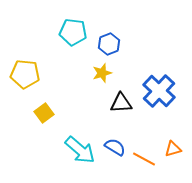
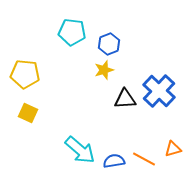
cyan pentagon: moved 1 px left
yellow star: moved 2 px right, 3 px up
black triangle: moved 4 px right, 4 px up
yellow square: moved 16 px left; rotated 30 degrees counterclockwise
blue semicircle: moved 1 px left, 14 px down; rotated 40 degrees counterclockwise
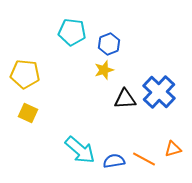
blue cross: moved 1 px down
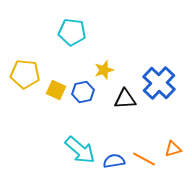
blue hexagon: moved 26 px left, 48 px down; rotated 10 degrees clockwise
blue cross: moved 9 px up
yellow square: moved 28 px right, 23 px up
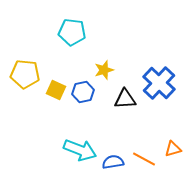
cyan arrow: rotated 20 degrees counterclockwise
blue semicircle: moved 1 px left, 1 px down
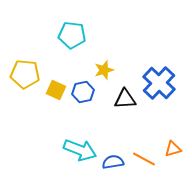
cyan pentagon: moved 3 px down
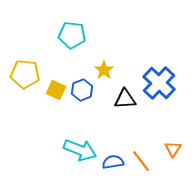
yellow star: rotated 18 degrees counterclockwise
blue hexagon: moved 1 px left, 2 px up; rotated 10 degrees counterclockwise
orange triangle: rotated 42 degrees counterclockwise
orange line: moved 3 px left, 2 px down; rotated 25 degrees clockwise
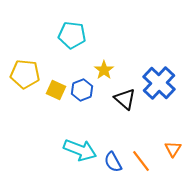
black triangle: rotated 45 degrees clockwise
blue semicircle: rotated 110 degrees counterclockwise
